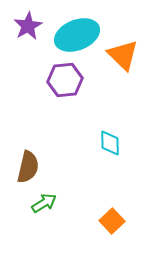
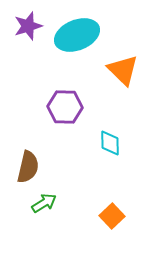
purple star: rotated 12 degrees clockwise
orange triangle: moved 15 px down
purple hexagon: moved 27 px down; rotated 8 degrees clockwise
orange square: moved 5 px up
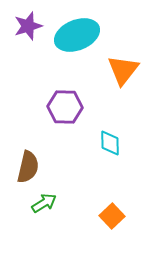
orange triangle: rotated 24 degrees clockwise
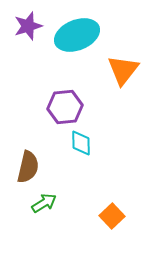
purple hexagon: rotated 8 degrees counterclockwise
cyan diamond: moved 29 px left
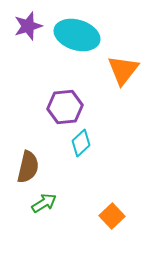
cyan ellipse: rotated 39 degrees clockwise
cyan diamond: rotated 48 degrees clockwise
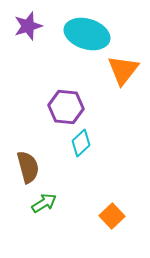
cyan ellipse: moved 10 px right, 1 px up
purple hexagon: moved 1 px right; rotated 12 degrees clockwise
brown semicircle: rotated 28 degrees counterclockwise
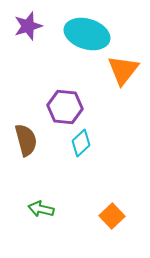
purple hexagon: moved 1 px left
brown semicircle: moved 2 px left, 27 px up
green arrow: moved 3 px left, 6 px down; rotated 135 degrees counterclockwise
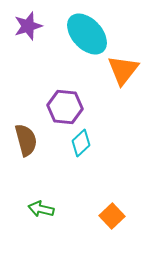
cyan ellipse: rotated 30 degrees clockwise
